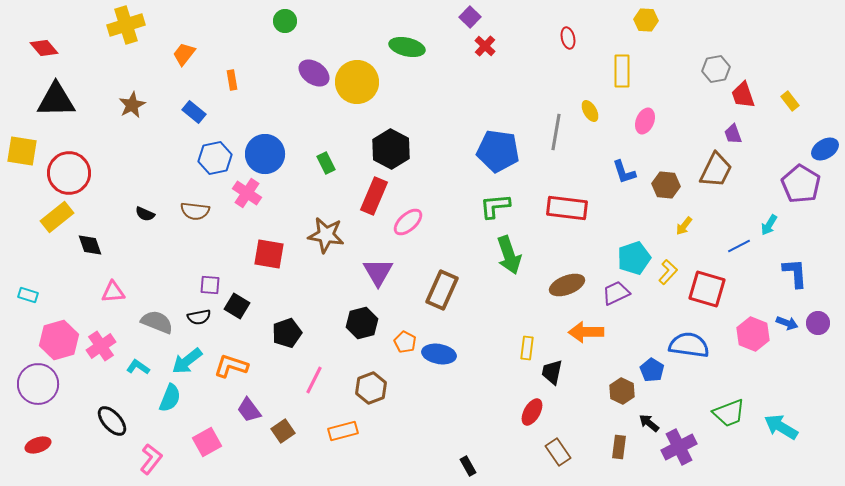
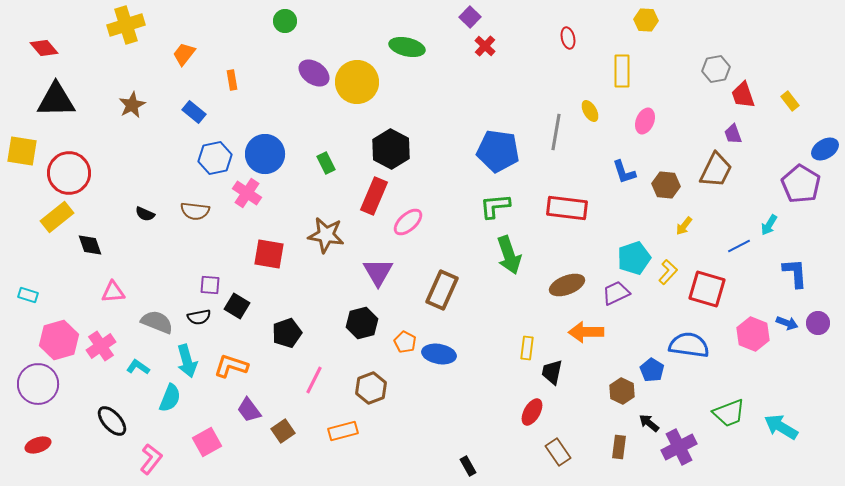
cyan arrow at (187, 361): rotated 68 degrees counterclockwise
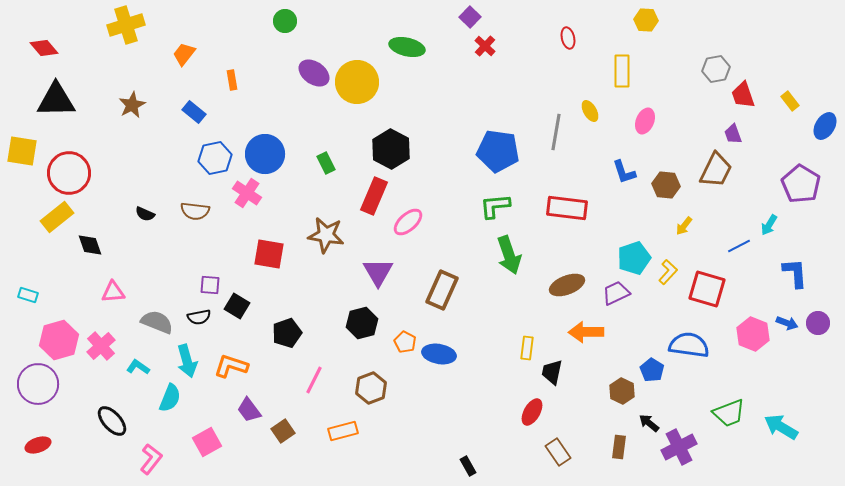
blue ellipse at (825, 149): moved 23 px up; rotated 28 degrees counterclockwise
pink cross at (101, 346): rotated 8 degrees counterclockwise
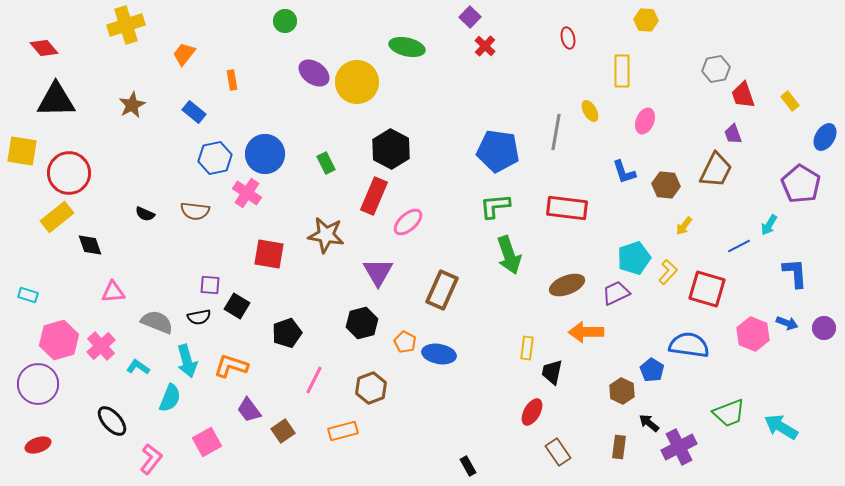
blue ellipse at (825, 126): moved 11 px down
purple circle at (818, 323): moved 6 px right, 5 px down
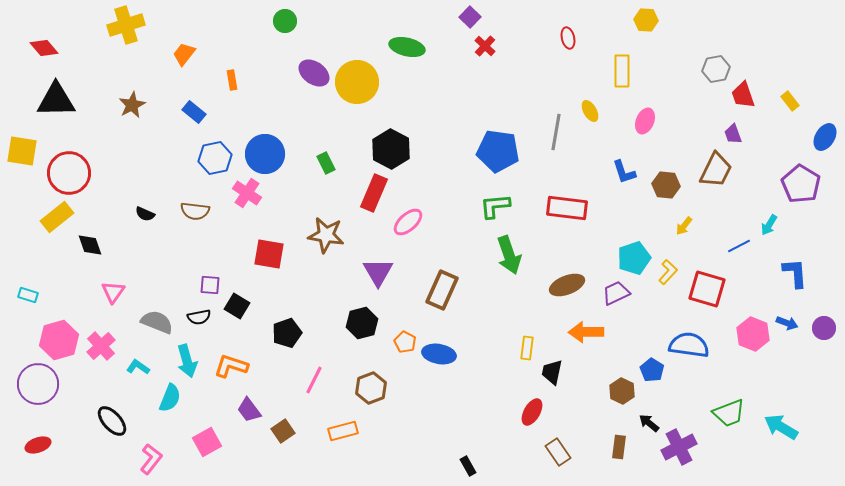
red rectangle at (374, 196): moved 3 px up
pink triangle at (113, 292): rotated 50 degrees counterclockwise
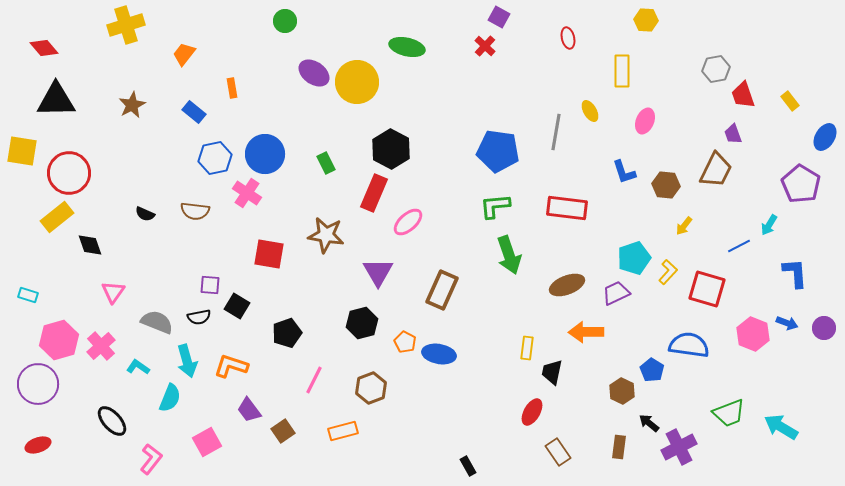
purple square at (470, 17): moved 29 px right; rotated 15 degrees counterclockwise
orange rectangle at (232, 80): moved 8 px down
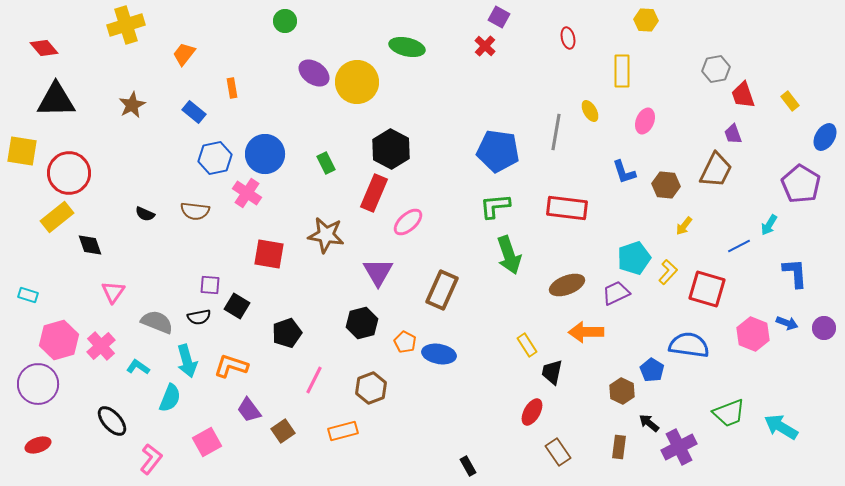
yellow rectangle at (527, 348): moved 3 px up; rotated 40 degrees counterclockwise
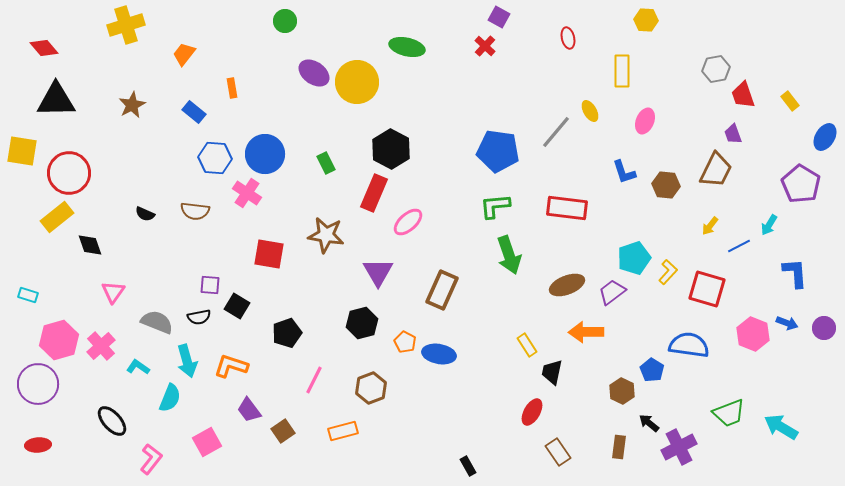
gray line at (556, 132): rotated 30 degrees clockwise
blue hexagon at (215, 158): rotated 16 degrees clockwise
yellow arrow at (684, 226): moved 26 px right
purple trapezoid at (616, 293): moved 4 px left, 1 px up; rotated 12 degrees counterclockwise
red ellipse at (38, 445): rotated 15 degrees clockwise
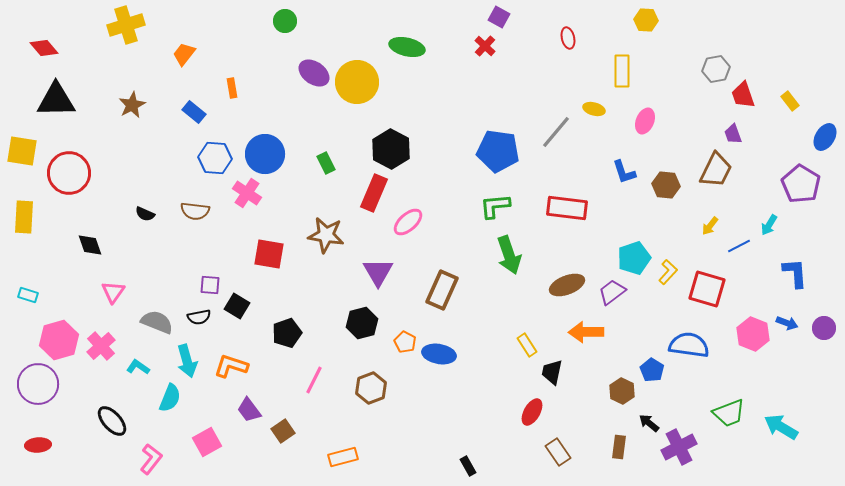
yellow ellipse at (590, 111): moved 4 px right, 2 px up; rotated 45 degrees counterclockwise
yellow rectangle at (57, 217): moved 33 px left; rotated 48 degrees counterclockwise
orange rectangle at (343, 431): moved 26 px down
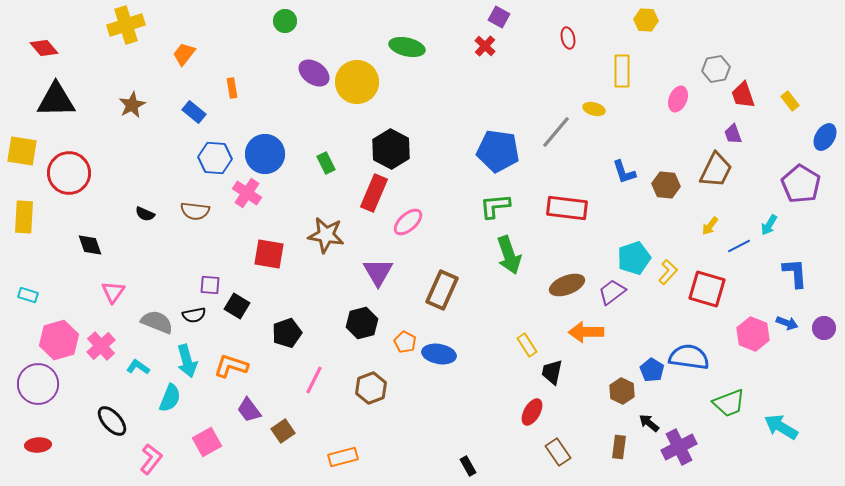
pink ellipse at (645, 121): moved 33 px right, 22 px up
black semicircle at (199, 317): moved 5 px left, 2 px up
blue semicircle at (689, 345): moved 12 px down
green trapezoid at (729, 413): moved 10 px up
